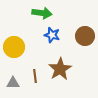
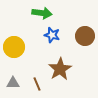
brown line: moved 2 px right, 8 px down; rotated 16 degrees counterclockwise
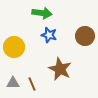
blue star: moved 3 px left
brown star: rotated 15 degrees counterclockwise
brown line: moved 5 px left
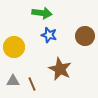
gray triangle: moved 2 px up
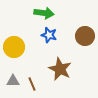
green arrow: moved 2 px right
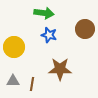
brown circle: moved 7 px up
brown star: rotated 25 degrees counterclockwise
brown line: rotated 32 degrees clockwise
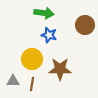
brown circle: moved 4 px up
yellow circle: moved 18 px right, 12 px down
